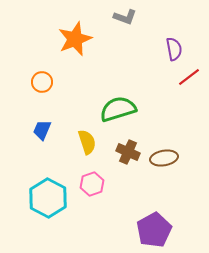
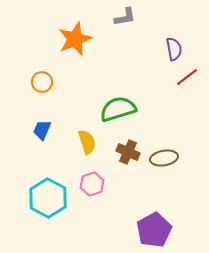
gray L-shape: rotated 30 degrees counterclockwise
red line: moved 2 px left
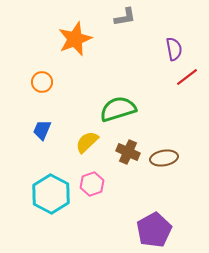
yellow semicircle: rotated 115 degrees counterclockwise
cyan hexagon: moved 3 px right, 4 px up
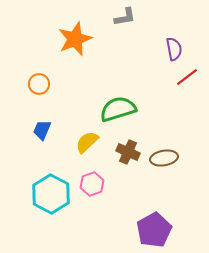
orange circle: moved 3 px left, 2 px down
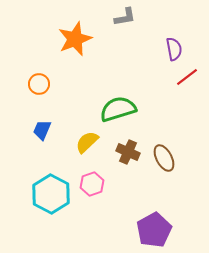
brown ellipse: rotated 72 degrees clockwise
